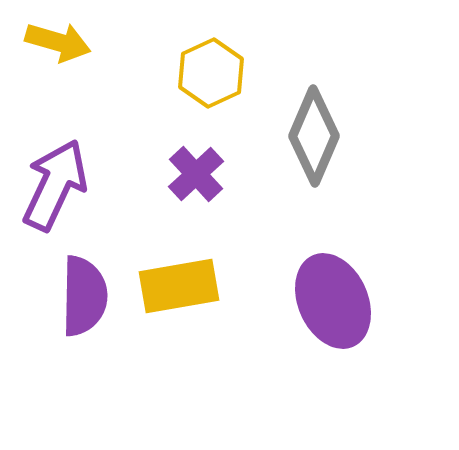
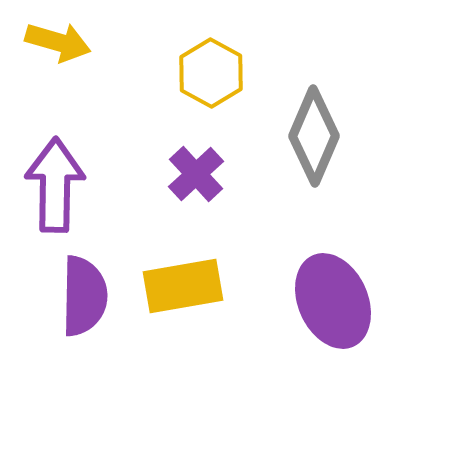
yellow hexagon: rotated 6 degrees counterclockwise
purple arrow: rotated 24 degrees counterclockwise
yellow rectangle: moved 4 px right
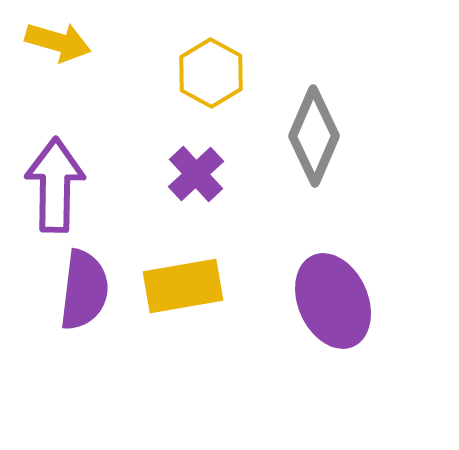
purple semicircle: moved 6 px up; rotated 6 degrees clockwise
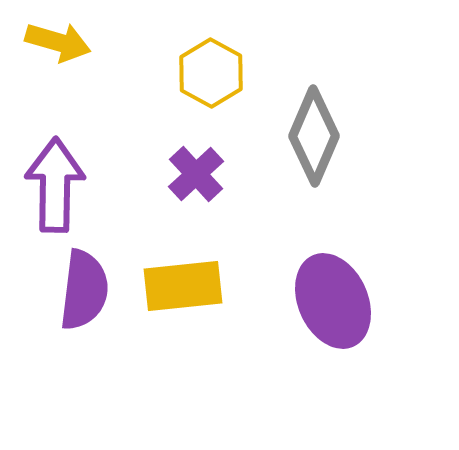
yellow rectangle: rotated 4 degrees clockwise
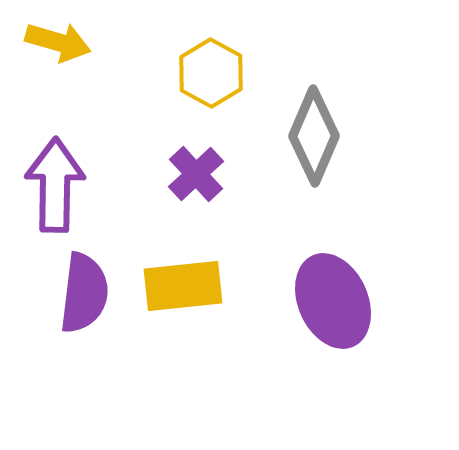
purple semicircle: moved 3 px down
